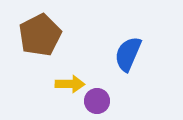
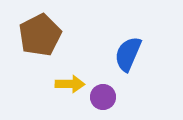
purple circle: moved 6 px right, 4 px up
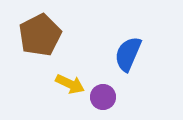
yellow arrow: rotated 24 degrees clockwise
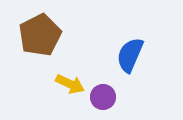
blue semicircle: moved 2 px right, 1 px down
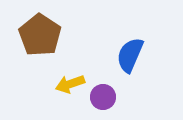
brown pentagon: rotated 12 degrees counterclockwise
yellow arrow: rotated 136 degrees clockwise
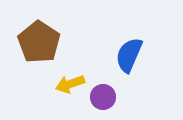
brown pentagon: moved 1 px left, 7 px down
blue semicircle: moved 1 px left
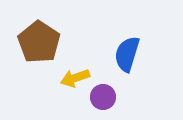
blue semicircle: moved 2 px left, 1 px up; rotated 6 degrees counterclockwise
yellow arrow: moved 5 px right, 6 px up
